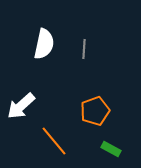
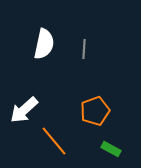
white arrow: moved 3 px right, 4 px down
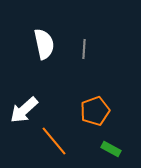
white semicircle: rotated 24 degrees counterclockwise
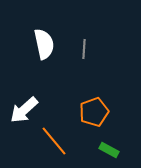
orange pentagon: moved 1 px left, 1 px down
green rectangle: moved 2 px left, 1 px down
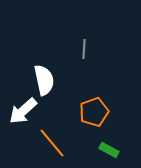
white semicircle: moved 36 px down
white arrow: moved 1 px left, 1 px down
orange line: moved 2 px left, 2 px down
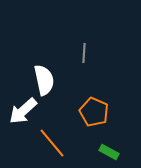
gray line: moved 4 px down
orange pentagon: rotated 28 degrees counterclockwise
green rectangle: moved 2 px down
